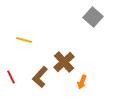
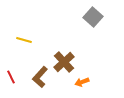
orange arrow: rotated 48 degrees clockwise
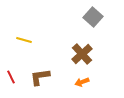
brown cross: moved 18 px right, 8 px up
brown L-shape: rotated 40 degrees clockwise
